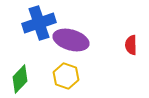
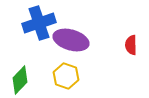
green diamond: moved 1 px down
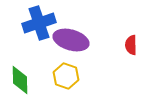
green diamond: rotated 44 degrees counterclockwise
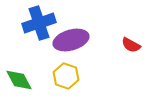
purple ellipse: rotated 32 degrees counterclockwise
red semicircle: rotated 60 degrees counterclockwise
green diamond: moved 1 px left; rotated 28 degrees counterclockwise
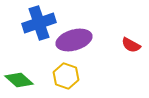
purple ellipse: moved 3 px right
green diamond: rotated 20 degrees counterclockwise
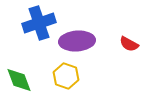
purple ellipse: moved 3 px right, 1 px down; rotated 12 degrees clockwise
red semicircle: moved 2 px left, 1 px up
green diamond: rotated 28 degrees clockwise
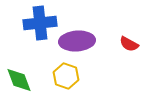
blue cross: moved 1 px right; rotated 12 degrees clockwise
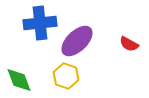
purple ellipse: rotated 40 degrees counterclockwise
